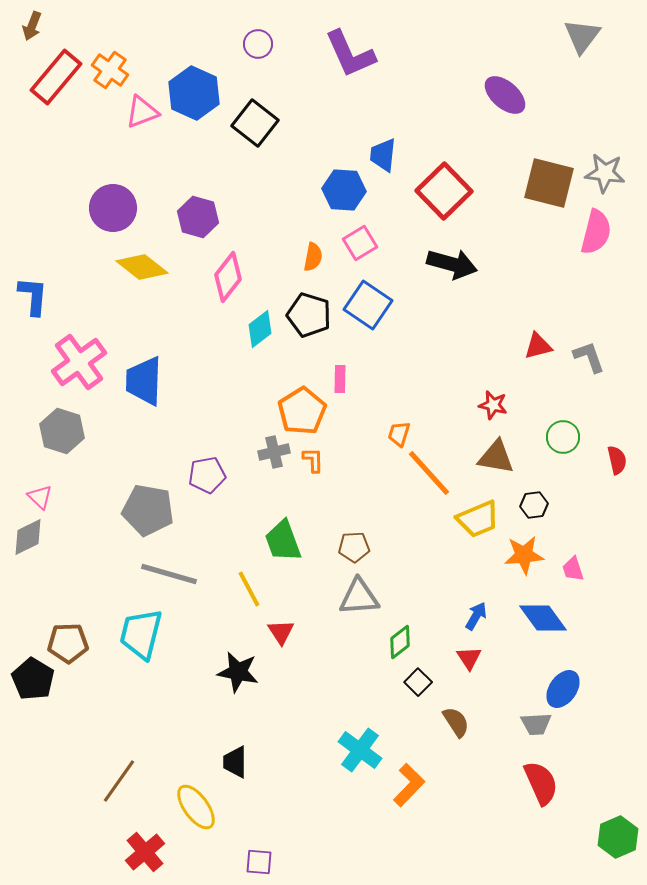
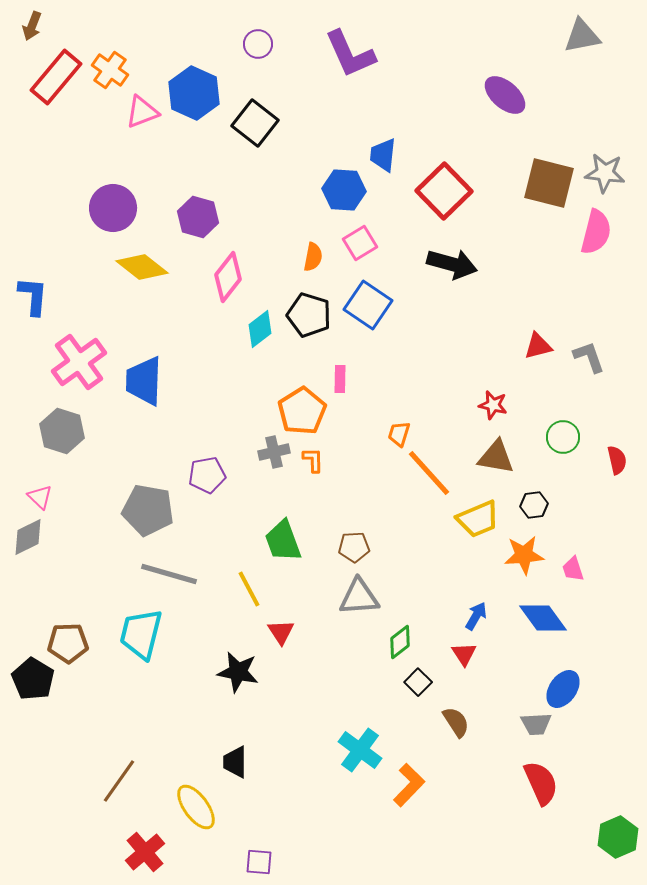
gray triangle at (582, 36): rotated 42 degrees clockwise
red triangle at (469, 658): moved 5 px left, 4 px up
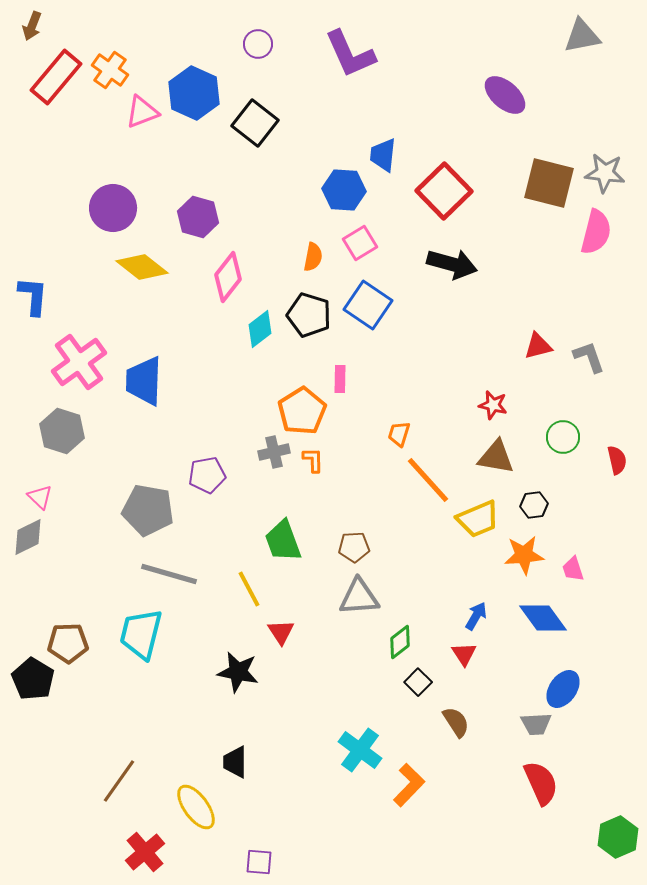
orange line at (429, 473): moved 1 px left, 7 px down
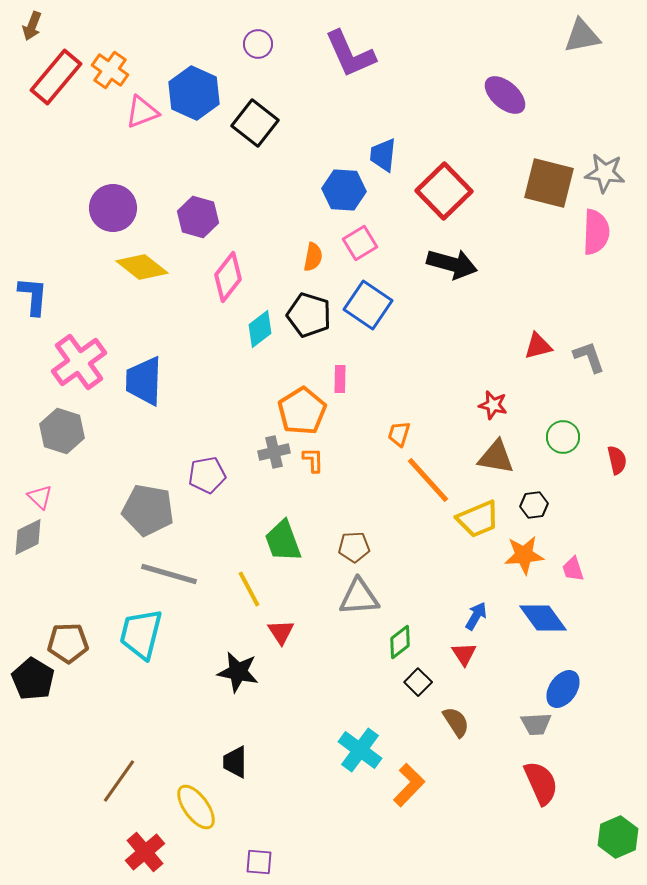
pink semicircle at (596, 232): rotated 12 degrees counterclockwise
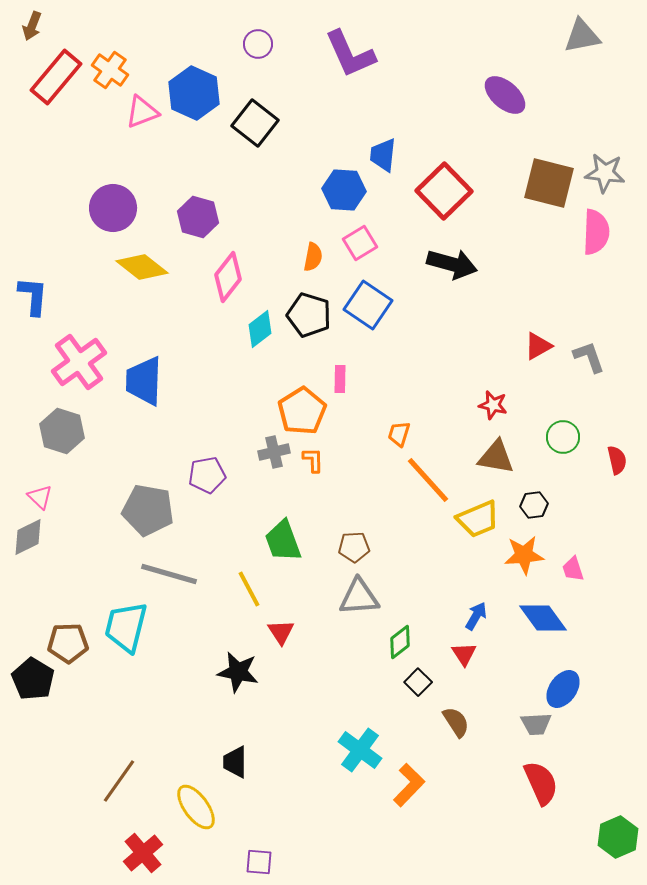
red triangle at (538, 346): rotated 16 degrees counterclockwise
cyan trapezoid at (141, 634): moved 15 px left, 7 px up
red cross at (145, 852): moved 2 px left, 1 px down
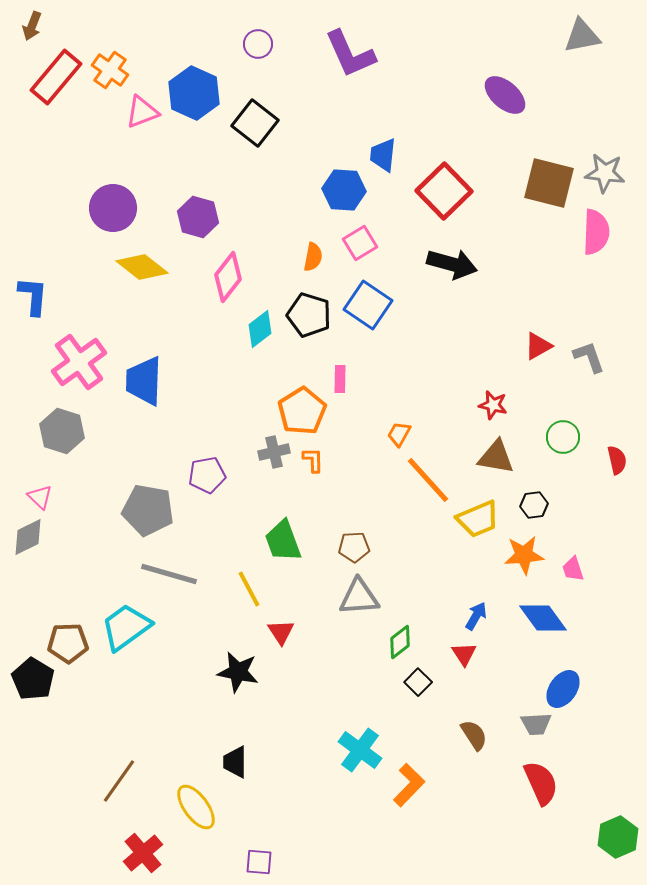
orange trapezoid at (399, 434): rotated 12 degrees clockwise
cyan trapezoid at (126, 627): rotated 40 degrees clockwise
brown semicircle at (456, 722): moved 18 px right, 13 px down
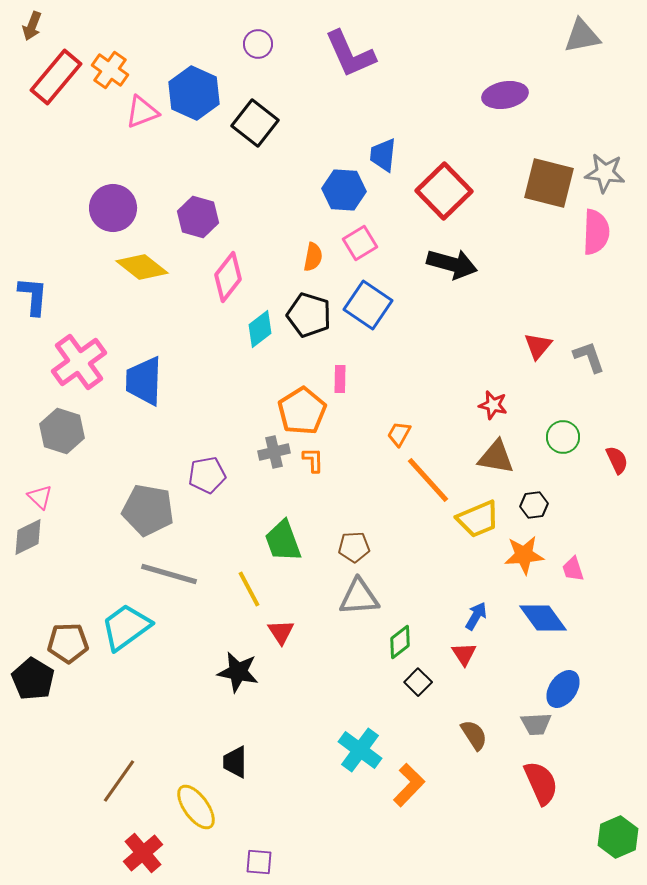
purple ellipse at (505, 95): rotated 51 degrees counterclockwise
red triangle at (538, 346): rotated 20 degrees counterclockwise
red semicircle at (617, 460): rotated 12 degrees counterclockwise
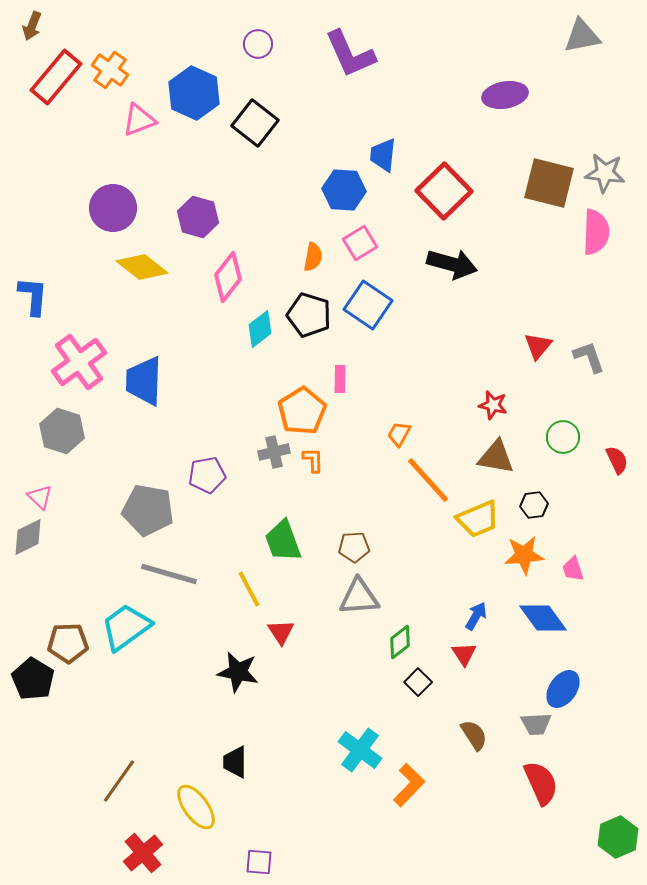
pink triangle at (142, 112): moved 3 px left, 8 px down
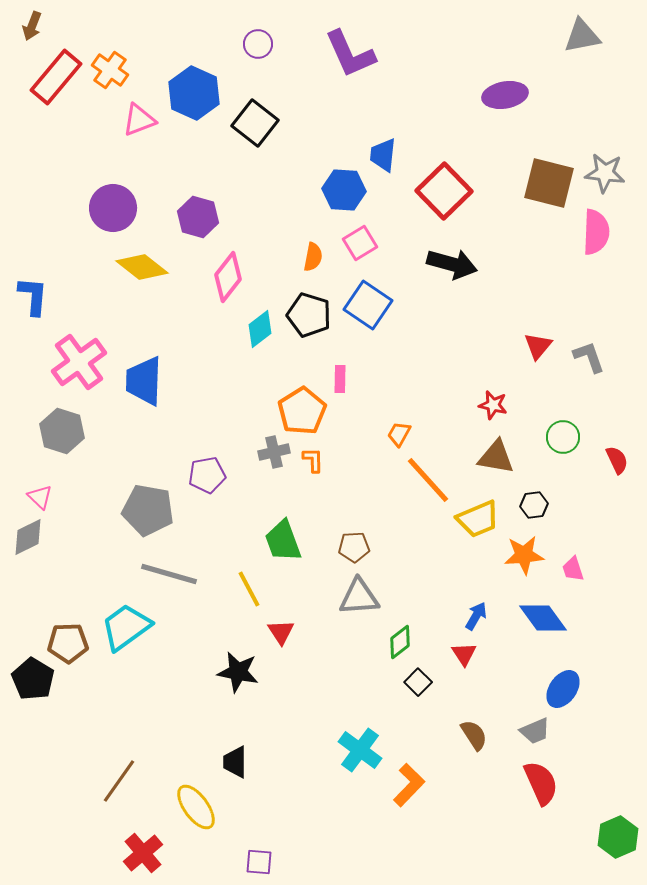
gray trapezoid at (536, 724): moved 1 px left, 7 px down; rotated 20 degrees counterclockwise
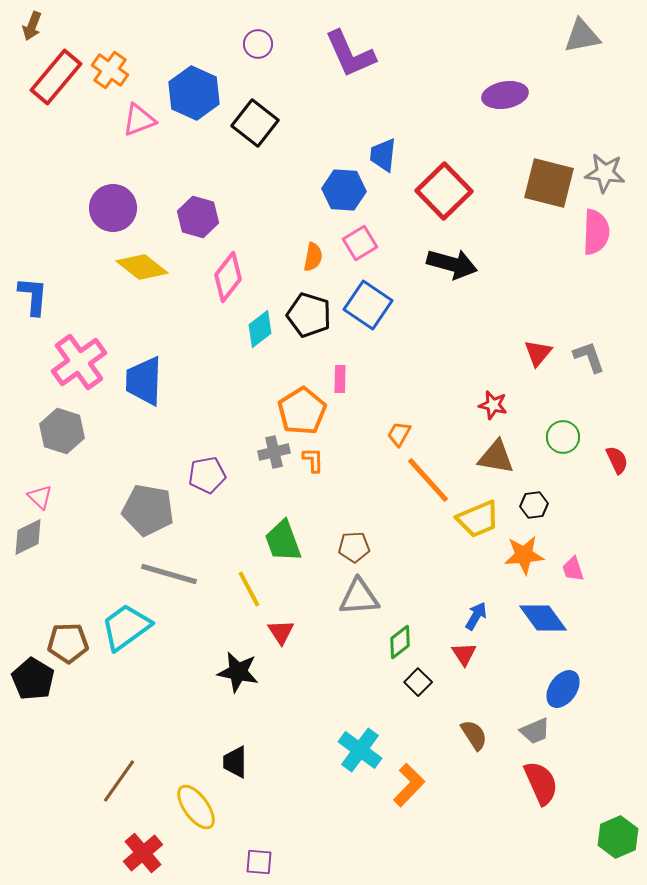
red triangle at (538, 346): moved 7 px down
